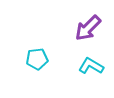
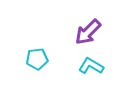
purple arrow: moved 4 px down
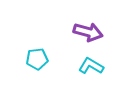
purple arrow: rotated 120 degrees counterclockwise
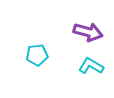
cyan pentagon: moved 4 px up
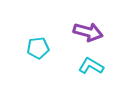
cyan pentagon: moved 1 px right, 7 px up
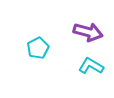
cyan pentagon: rotated 20 degrees counterclockwise
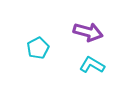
cyan L-shape: moved 1 px right, 1 px up
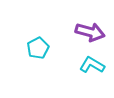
purple arrow: moved 2 px right
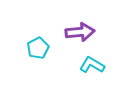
purple arrow: moved 10 px left; rotated 20 degrees counterclockwise
